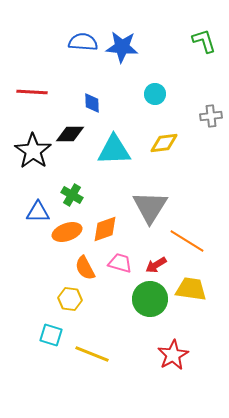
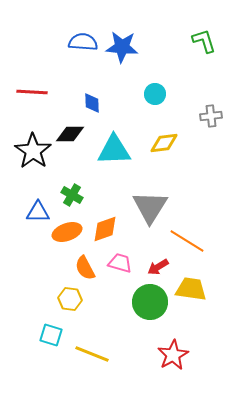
red arrow: moved 2 px right, 2 px down
green circle: moved 3 px down
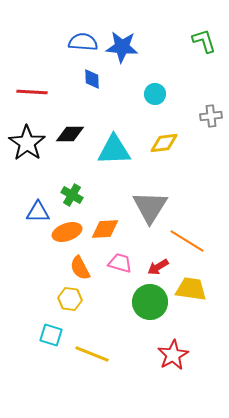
blue diamond: moved 24 px up
black star: moved 6 px left, 8 px up
orange diamond: rotated 16 degrees clockwise
orange semicircle: moved 5 px left
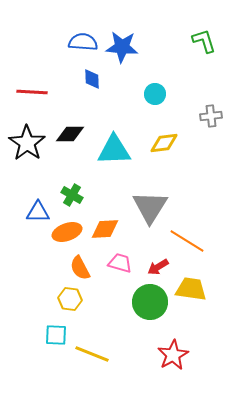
cyan square: moved 5 px right; rotated 15 degrees counterclockwise
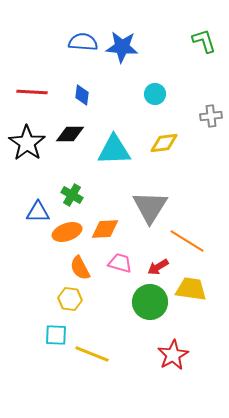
blue diamond: moved 10 px left, 16 px down; rotated 10 degrees clockwise
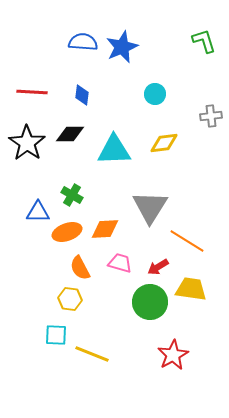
blue star: rotated 28 degrees counterclockwise
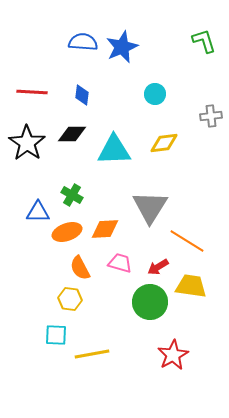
black diamond: moved 2 px right
yellow trapezoid: moved 3 px up
yellow line: rotated 32 degrees counterclockwise
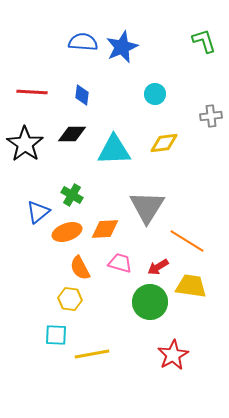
black star: moved 2 px left, 1 px down
gray triangle: moved 3 px left
blue triangle: rotated 40 degrees counterclockwise
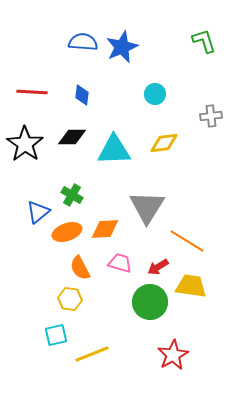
black diamond: moved 3 px down
cyan square: rotated 15 degrees counterclockwise
yellow line: rotated 12 degrees counterclockwise
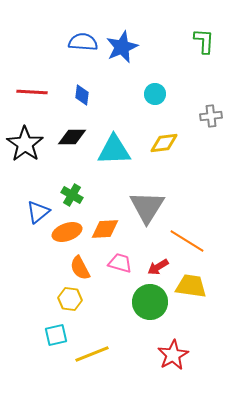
green L-shape: rotated 20 degrees clockwise
